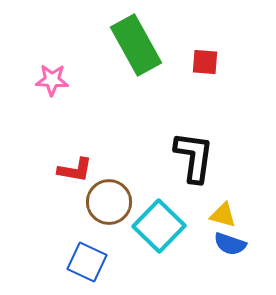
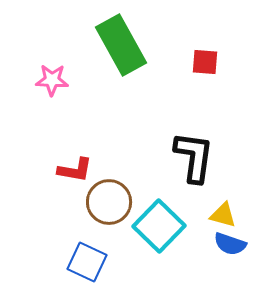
green rectangle: moved 15 px left
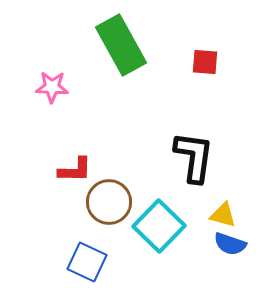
pink star: moved 7 px down
red L-shape: rotated 9 degrees counterclockwise
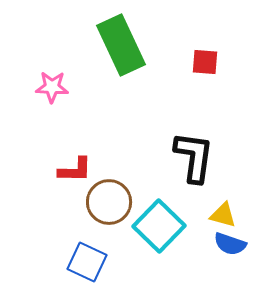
green rectangle: rotated 4 degrees clockwise
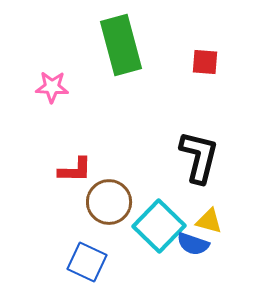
green rectangle: rotated 10 degrees clockwise
black L-shape: moved 5 px right; rotated 6 degrees clockwise
yellow triangle: moved 14 px left, 6 px down
blue semicircle: moved 37 px left
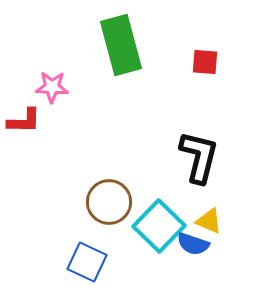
red L-shape: moved 51 px left, 49 px up
yellow triangle: rotated 8 degrees clockwise
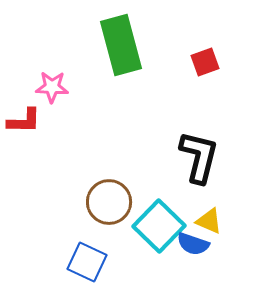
red square: rotated 24 degrees counterclockwise
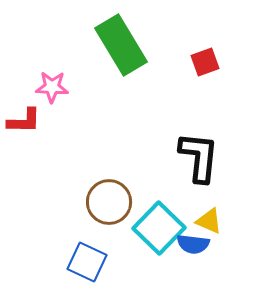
green rectangle: rotated 16 degrees counterclockwise
black L-shape: rotated 8 degrees counterclockwise
cyan square: moved 2 px down
blue semicircle: rotated 12 degrees counterclockwise
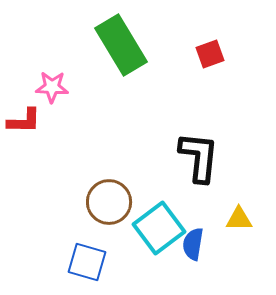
red square: moved 5 px right, 8 px up
yellow triangle: moved 30 px right, 2 px up; rotated 24 degrees counterclockwise
cyan square: rotated 9 degrees clockwise
blue semicircle: rotated 92 degrees clockwise
blue square: rotated 9 degrees counterclockwise
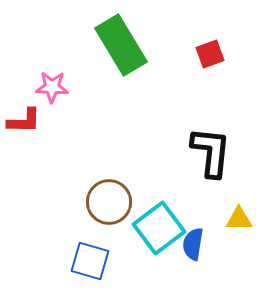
black L-shape: moved 12 px right, 5 px up
blue square: moved 3 px right, 1 px up
